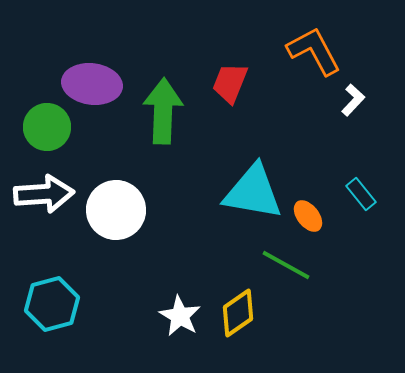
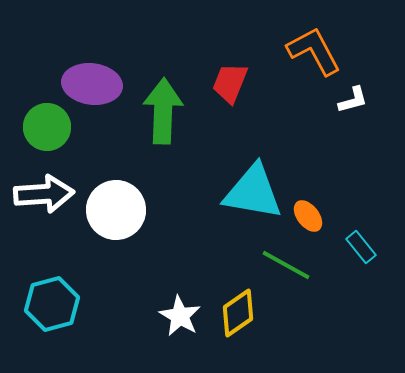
white L-shape: rotated 32 degrees clockwise
cyan rectangle: moved 53 px down
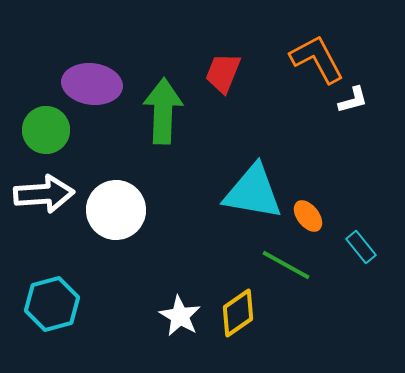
orange L-shape: moved 3 px right, 8 px down
red trapezoid: moved 7 px left, 10 px up
green circle: moved 1 px left, 3 px down
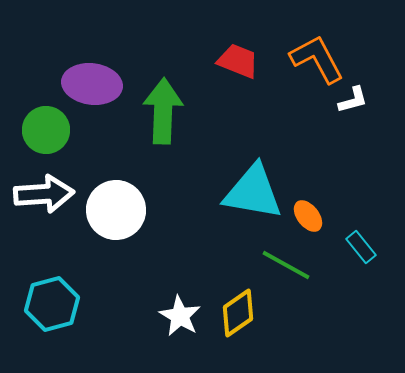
red trapezoid: moved 15 px right, 12 px up; rotated 90 degrees clockwise
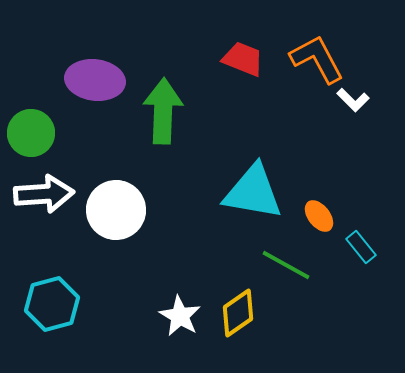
red trapezoid: moved 5 px right, 2 px up
purple ellipse: moved 3 px right, 4 px up
white L-shape: rotated 60 degrees clockwise
green circle: moved 15 px left, 3 px down
orange ellipse: moved 11 px right
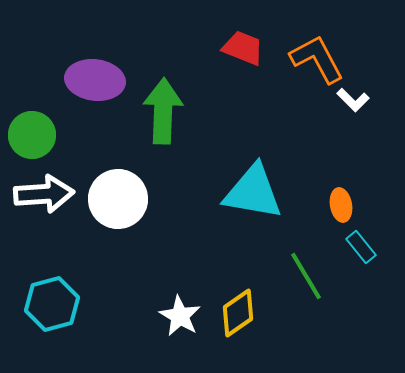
red trapezoid: moved 11 px up
green circle: moved 1 px right, 2 px down
white circle: moved 2 px right, 11 px up
orange ellipse: moved 22 px right, 11 px up; rotated 28 degrees clockwise
green line: moved 20 px right, 11 px down; rotated 30 degrees clockwise
